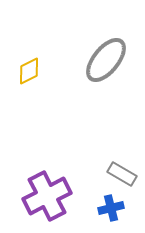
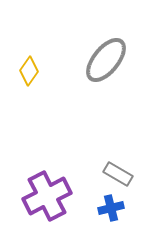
yellow diamond: rotated 28 degrees counterclockwise
gray rectangle: moved 4 px left
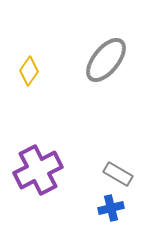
purple cross: moved 9 px left, 26 px up
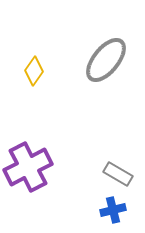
yellow diamond: moved 5 px right
purple cross: moved 10 px left, 3 px up
blue cross: moved 2 px right, 2 px down
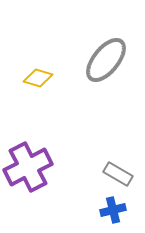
yellow diamond: moved 4 px right, 7 px down; rotated 72 degrees clockwise
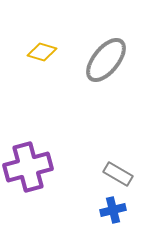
yellow diamond: moved 4 px right, 26 px up
purple cross: rotated 12 degrees clockwise
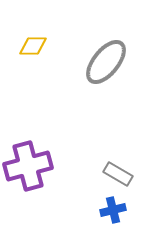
yellow diamond: moved 9 px left, 6 px up; rotated 16 degrees counterclockwise
gray ellipse: moved 2 px down
purple cross: moved 1 px up
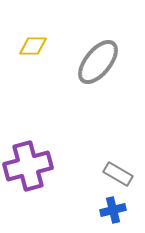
gray ellipse: moved 8 px left
